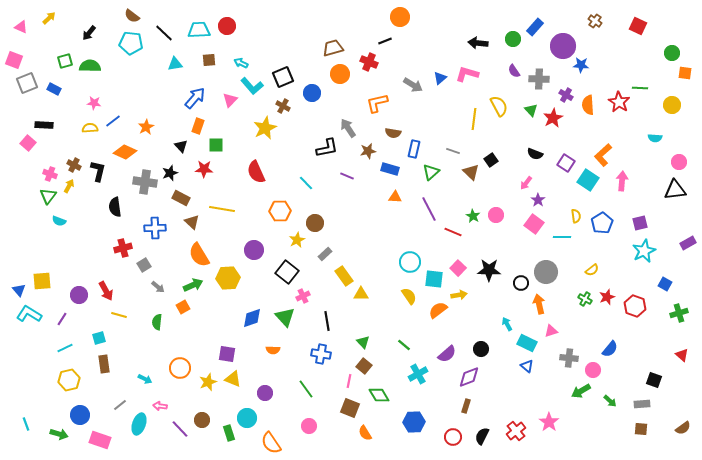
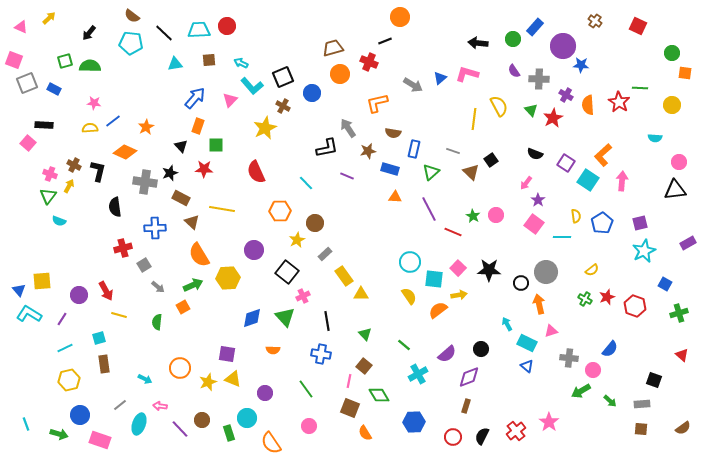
green triangle at (363, 342): moved 2 px right, 8 px up
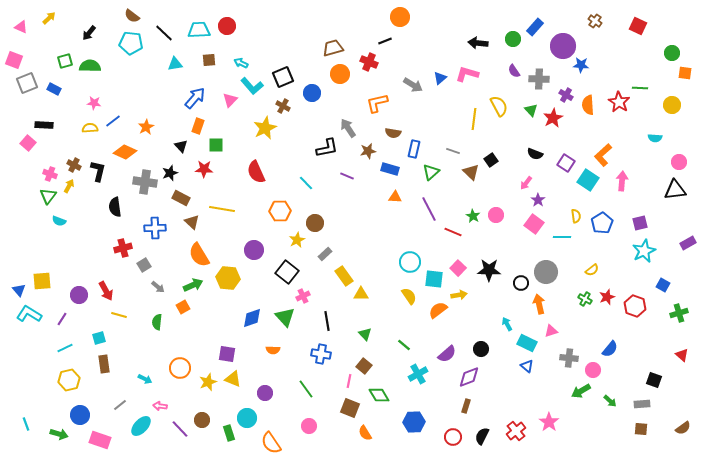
yellow hexagon at (228, 278): rotated 10 degrees clockwise
blue square at (665, 284): moved 2 px left, 1 px down
cyan ellipse at (139, 424): moved 2 px right, 2 px down; rotated 25 degrees clockwise
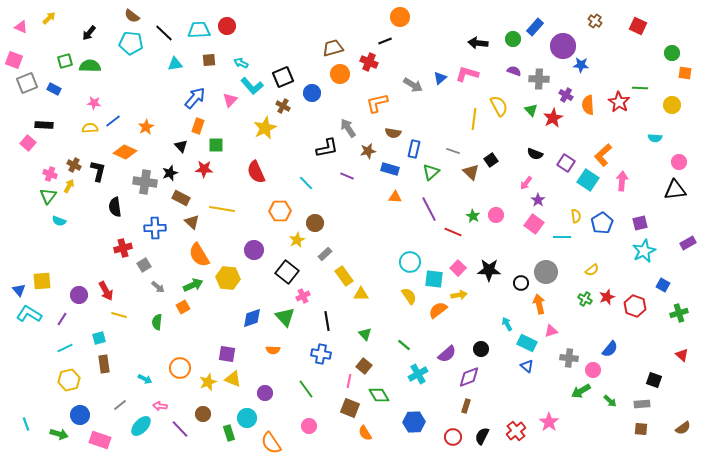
purple semicircle at (514, 71): rotated 144 degrees clockwise
brown circle at (202, 420): moved 1 px right, 6 px up
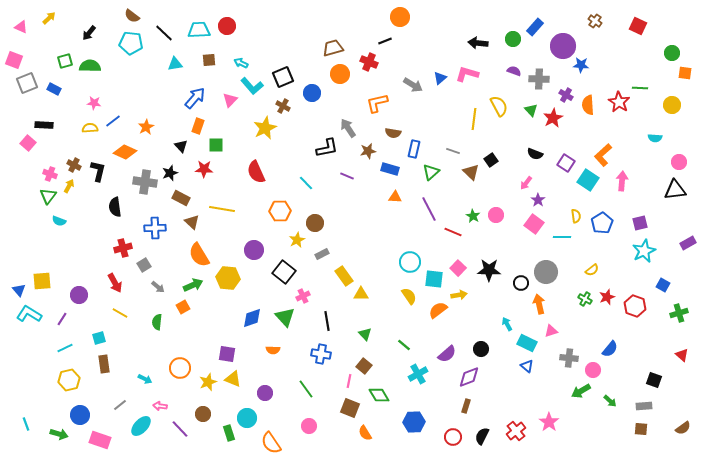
gray rectangle at (325, 254): moved 3 px left; rotated 16 degrees clockwise
black square at (287, 272): moved 3 px left
red arrow at (106, 291): moved 9 px right, 8 px up
yellow line at (119, 315): moved 1 px right, 2 px up; rotated 14 degrees clockwise
gray rectangle at (642, 404): moved 2 px right, 2 px down
